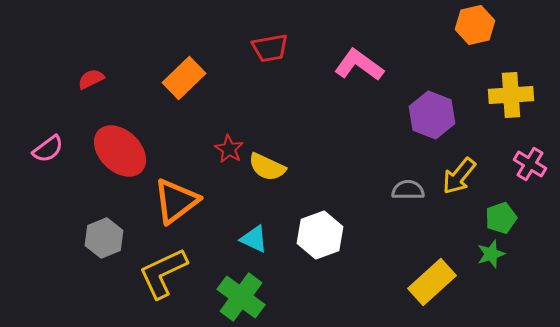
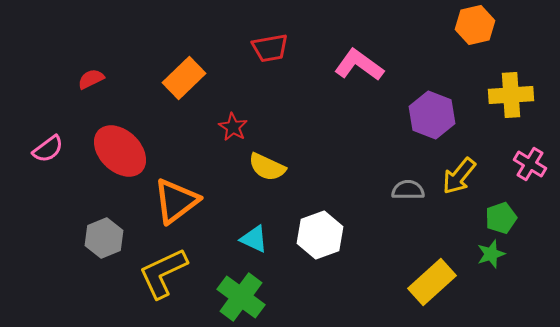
red star: moved 4 px right, 22 px up
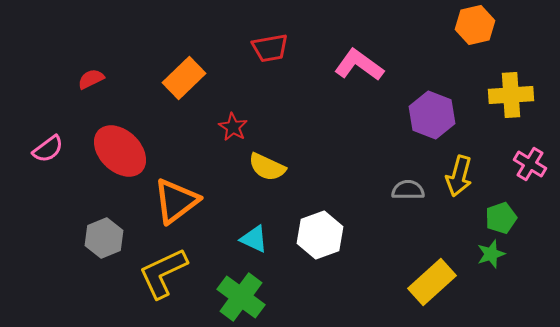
yellow arrow: rotated 24 degrees counterclockwise
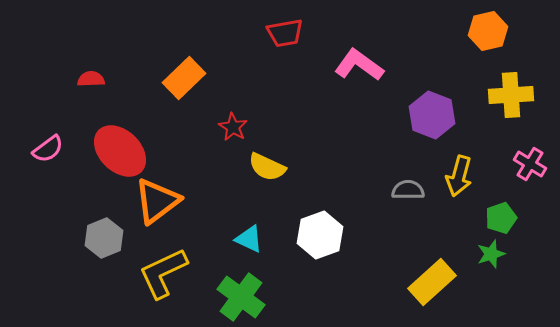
orange hexagon: moved 13 px right, 6 px down
red trapezoid: moved 15 px right, 15 px up
red semicircle: rotated 24 degrees clockwise
orange triangle: moved 19 px left
cyan triangle: moved 5 px left
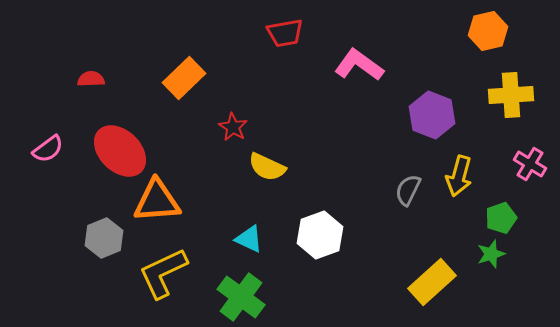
gray semicircle: rotated 64 degrees counterclockwise
orange triangle: rotated 33 degrees clockwise
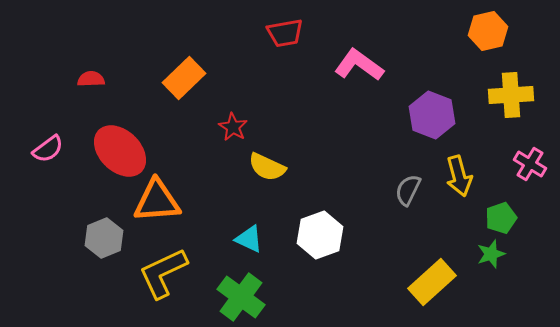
yellow arrow: rotated 30 degrees counterclockwise
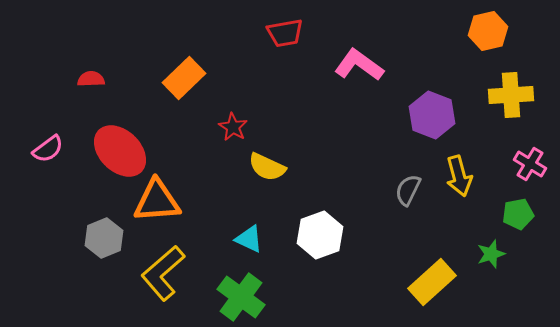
green pentagon: moved 17 px right, 4 px up; rotated 8 degrees clockwise
yellow L-shape: rotated 16 degrees counterclockwise
